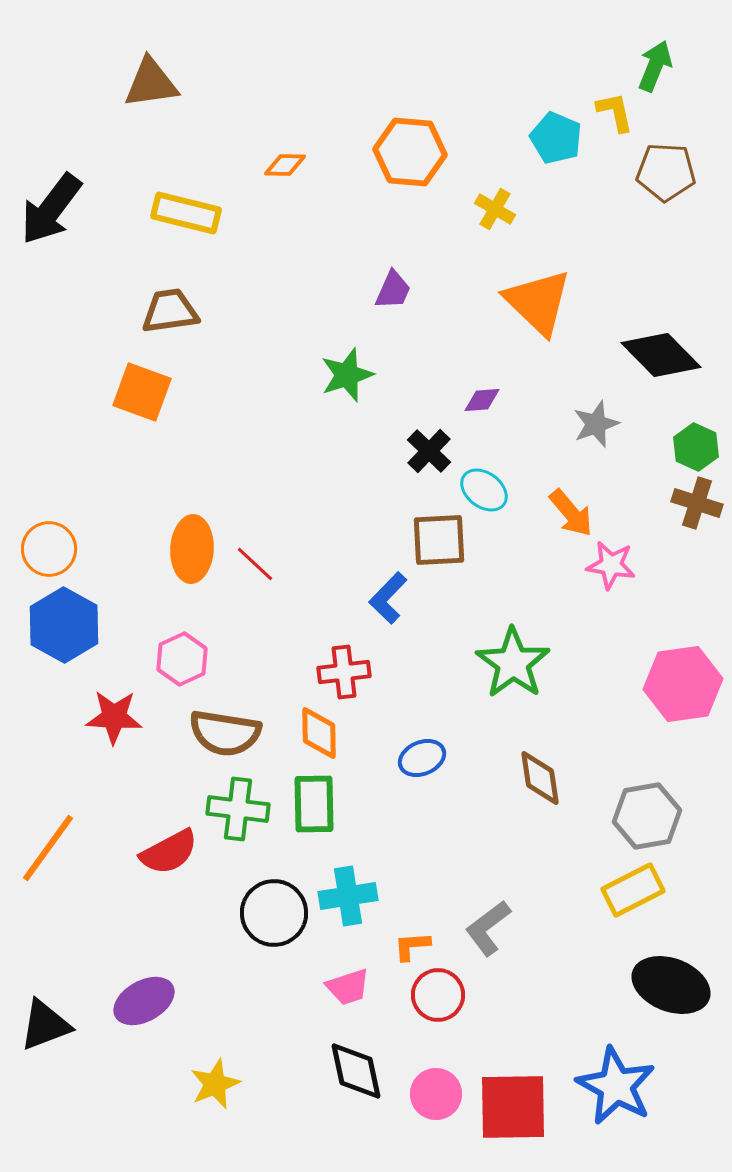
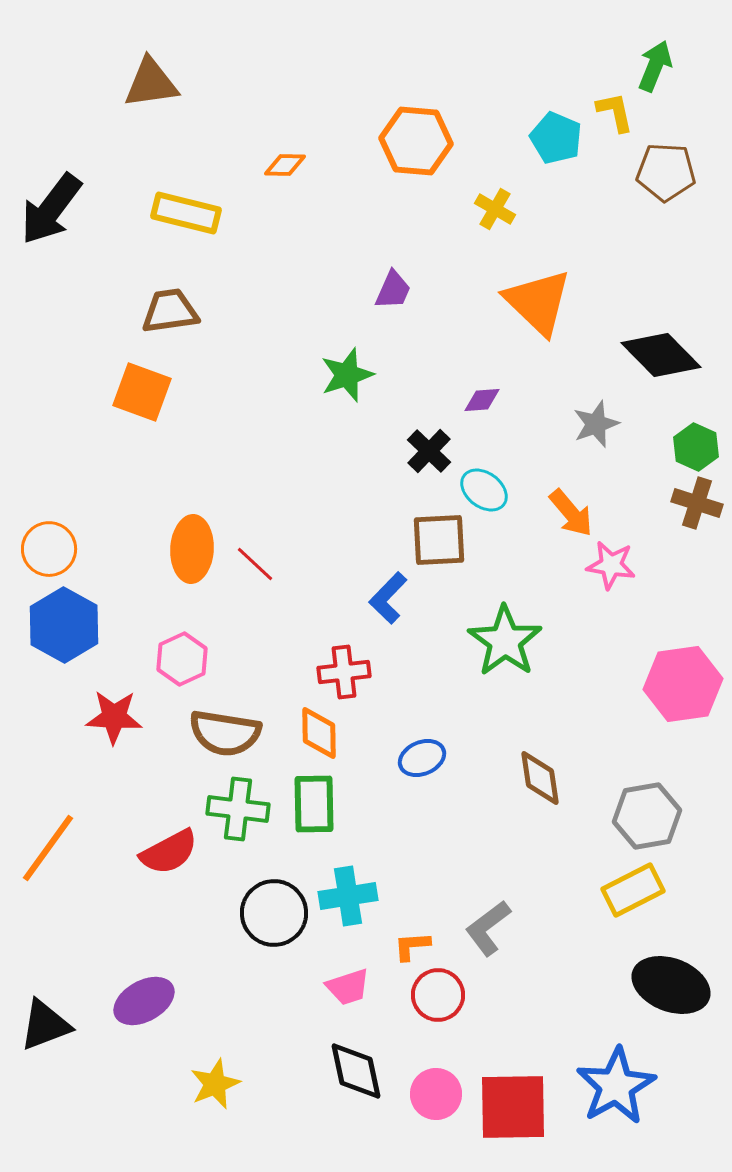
orange hexagon at (410, 152): moved 6 px right, 11 px up
green star at (513, 663): moved 8 px left, 22 px up
blue star at (616, 1086): rotated 14 degrees clockwise
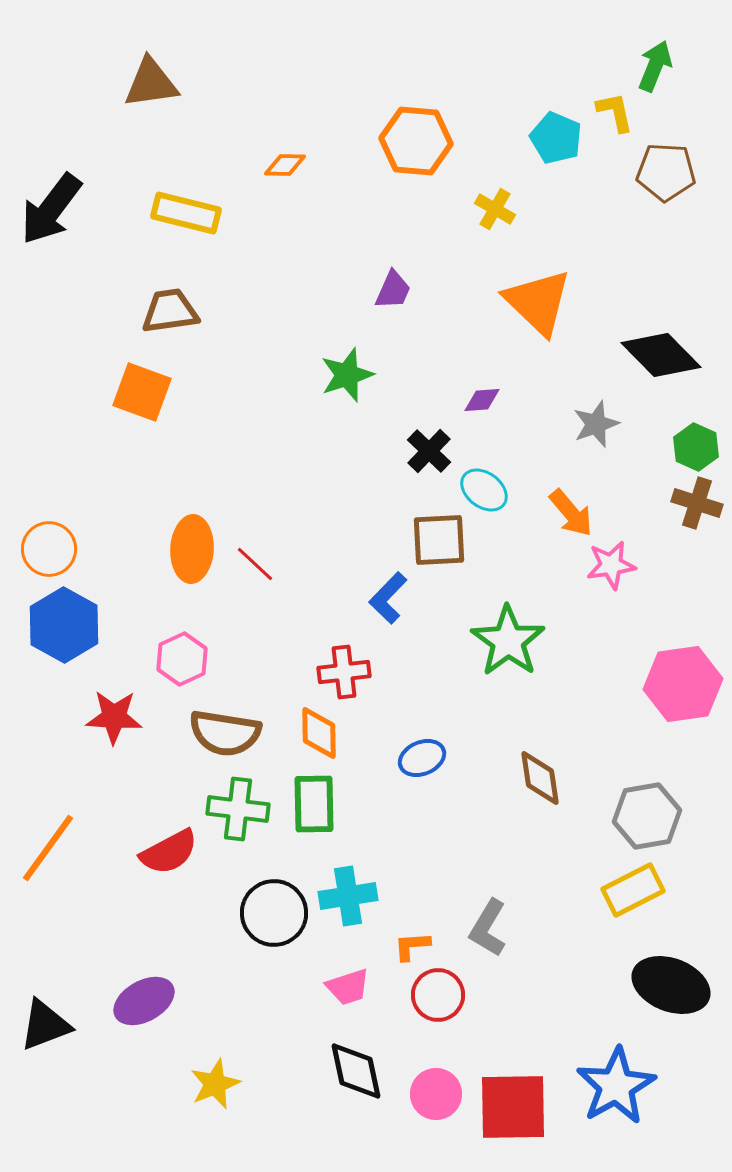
pink star at (611, 565): rotated 18 degrees counterclockwise
green star at (505, 641): moved 3 px right
gray L-shape at (488, 928): rotated 22 degrees counterclockwise
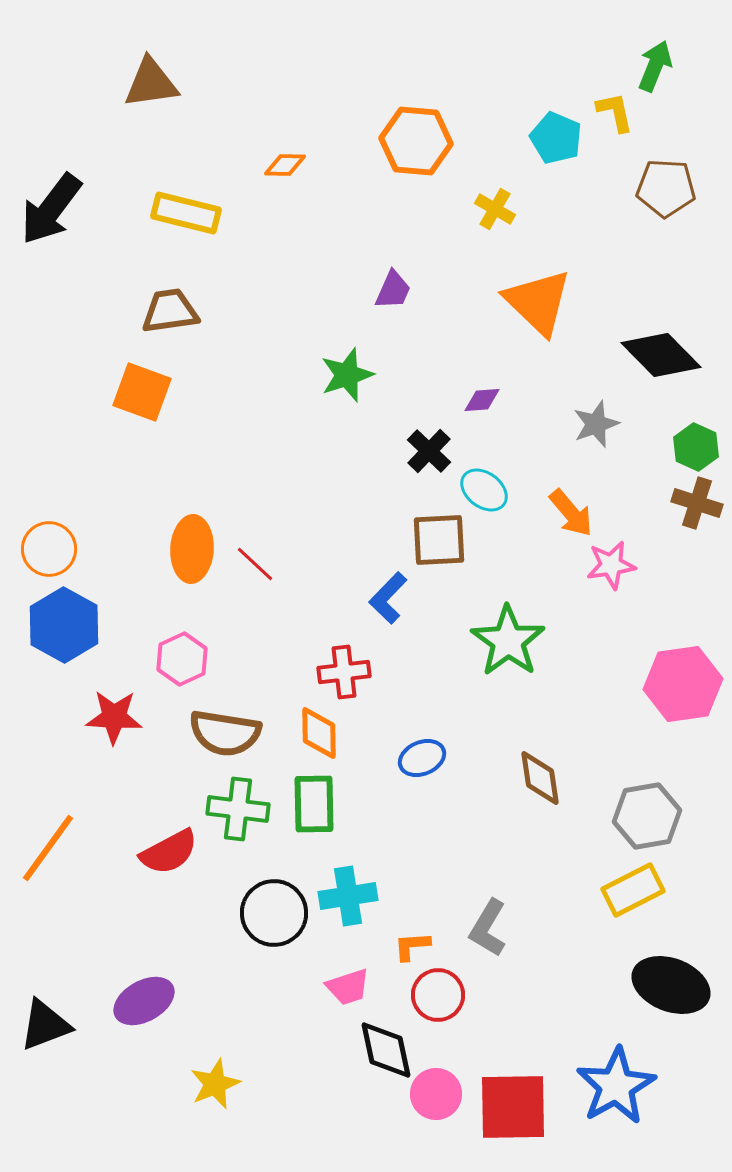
brown pentagon at (666, 172): moved 16 px down
black diamond at (356, 1071): moved 30 px right, 21 px up
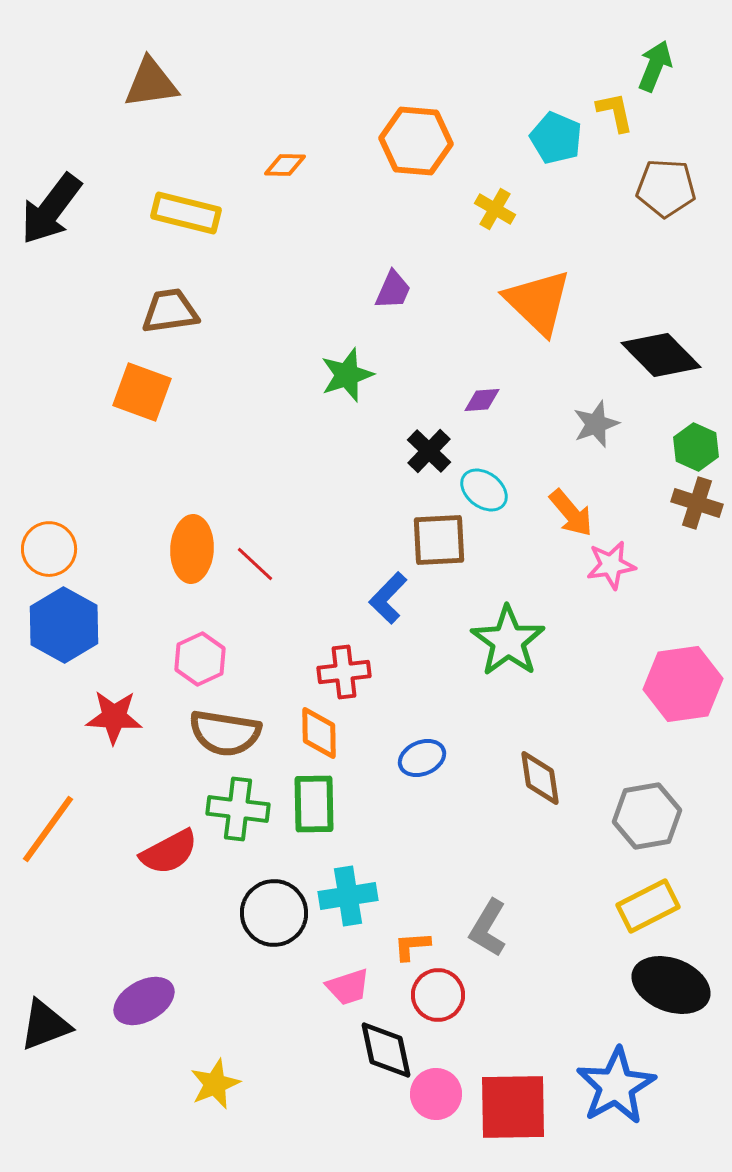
pink hexagon at (182, 659): moved 18 px right
orange line at (48, 848): moved 19 px up
yellow rectangle at (633, 890): moved 15 px right, 16 px down
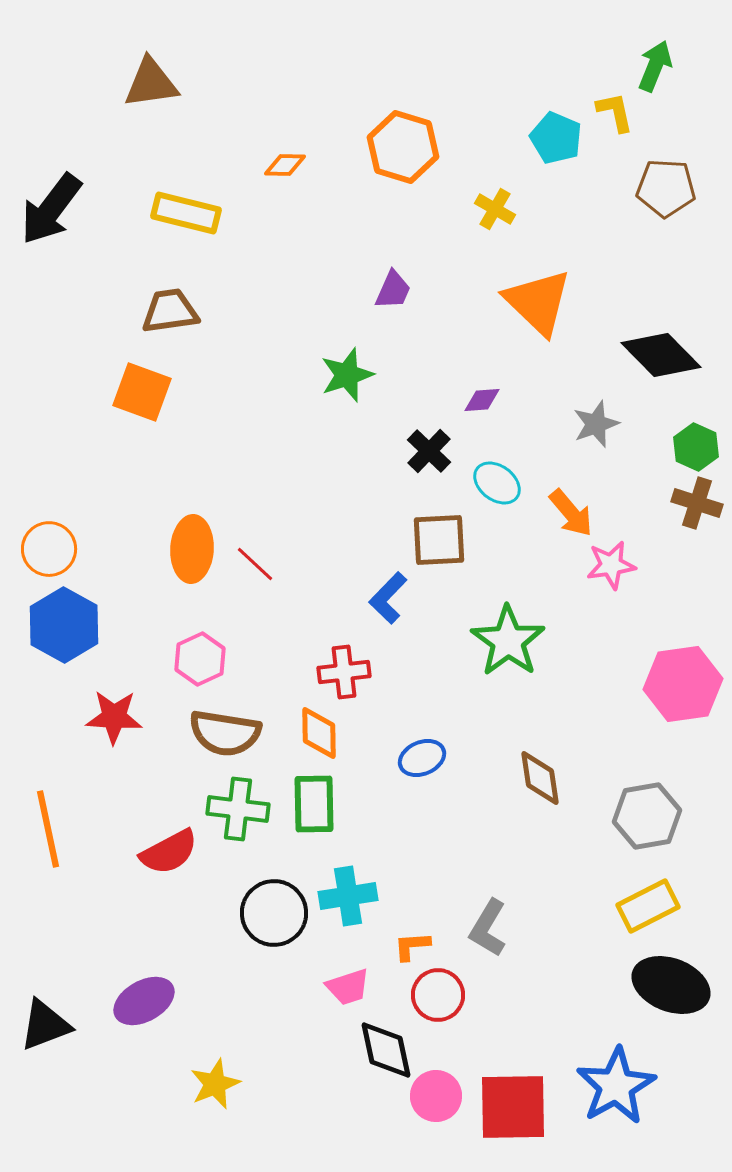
orange hexagon at (416, 141): moved 13 px left, 6 px down; rotated 12 degrees clockwise
cyan ellipse at (484, 490): moved 13 px right, 7 px up
orange line at (48, 829): rotated 48 degrees counterclockwise
pink circle at (436, 1094): moved 2 px down
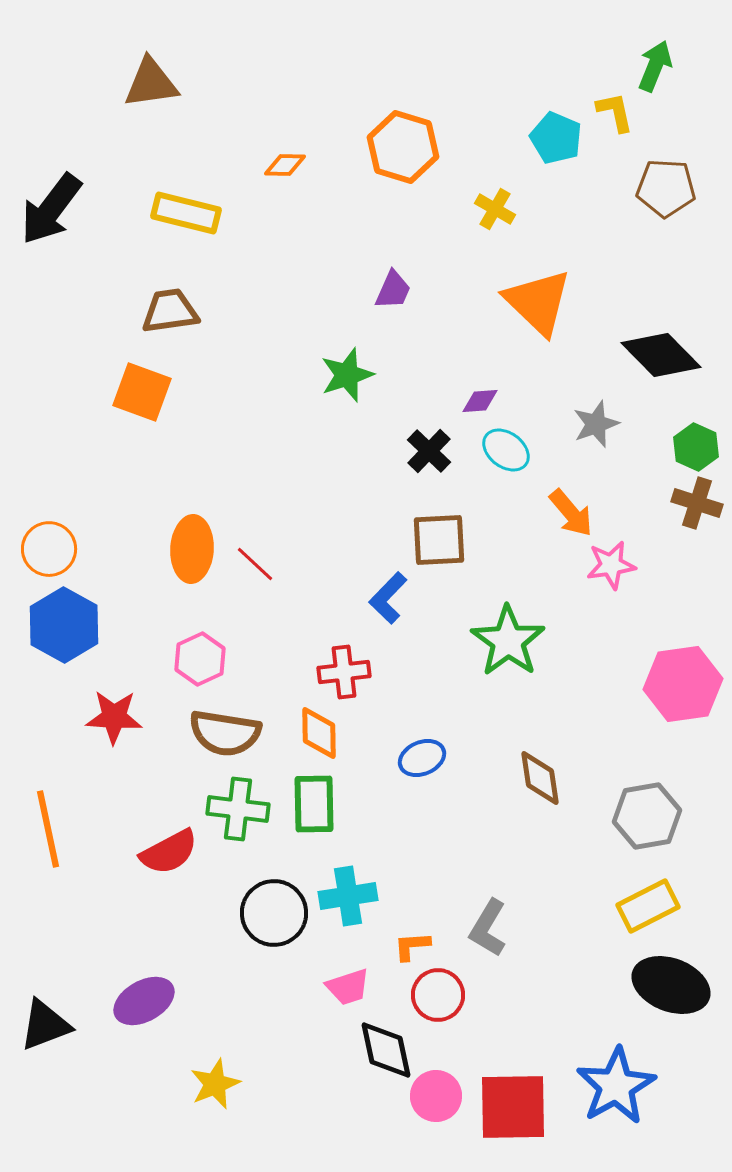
purple diamond at (482, 400): moved 2 px left, 1 px down
cyan ellipse at (497, 483): moved 9 px right, 33 px up
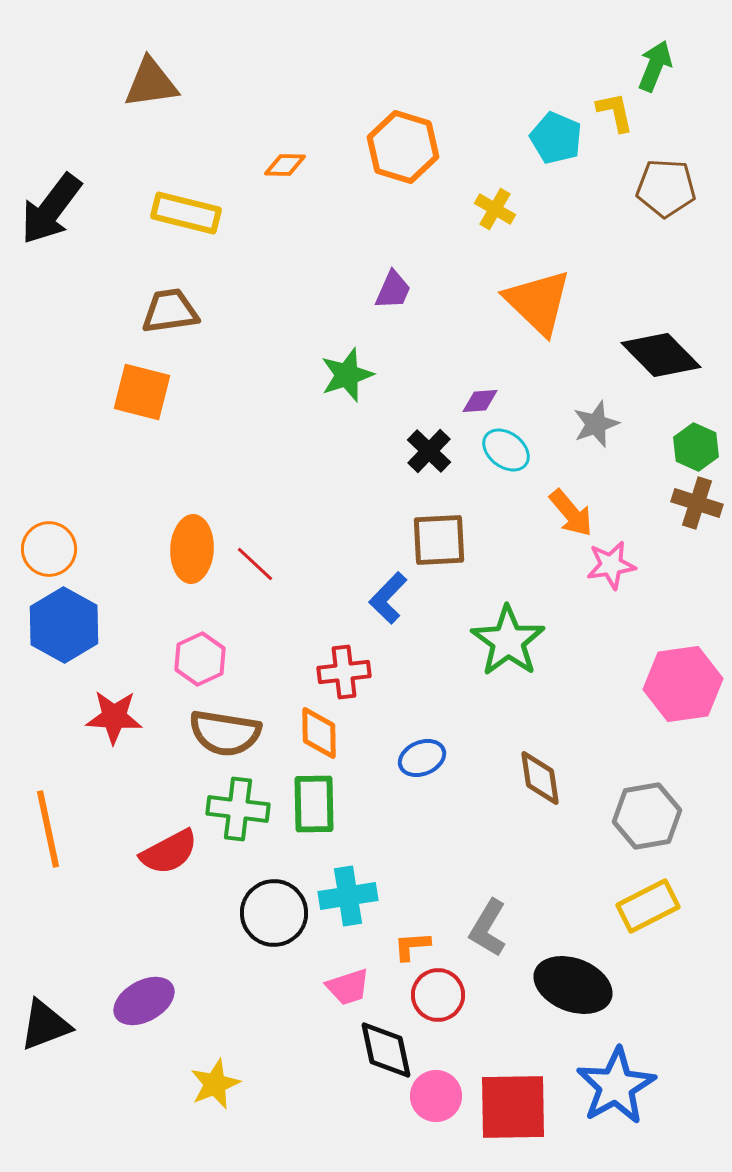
orange square at (142, 392): rotated 6 degrees counterclockwise
black ellipse at (671, 985): moved 98 px left
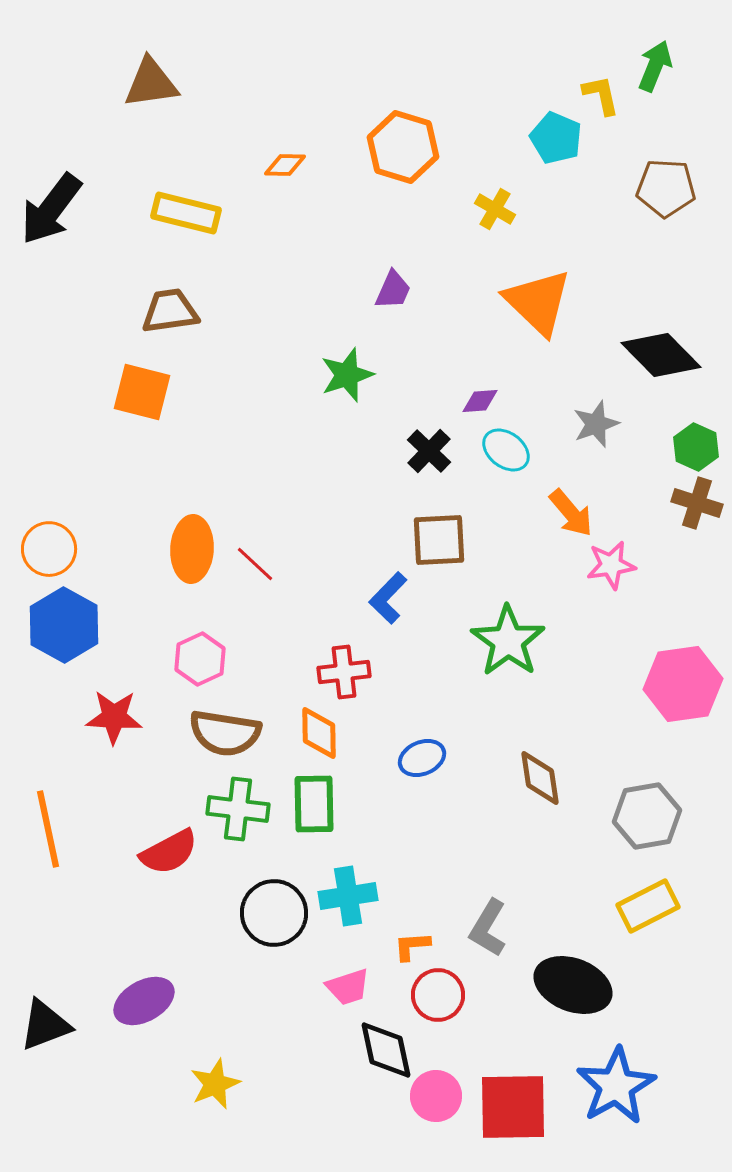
yellow L-shape at (615, 112): moved 14 px left, 17 px up
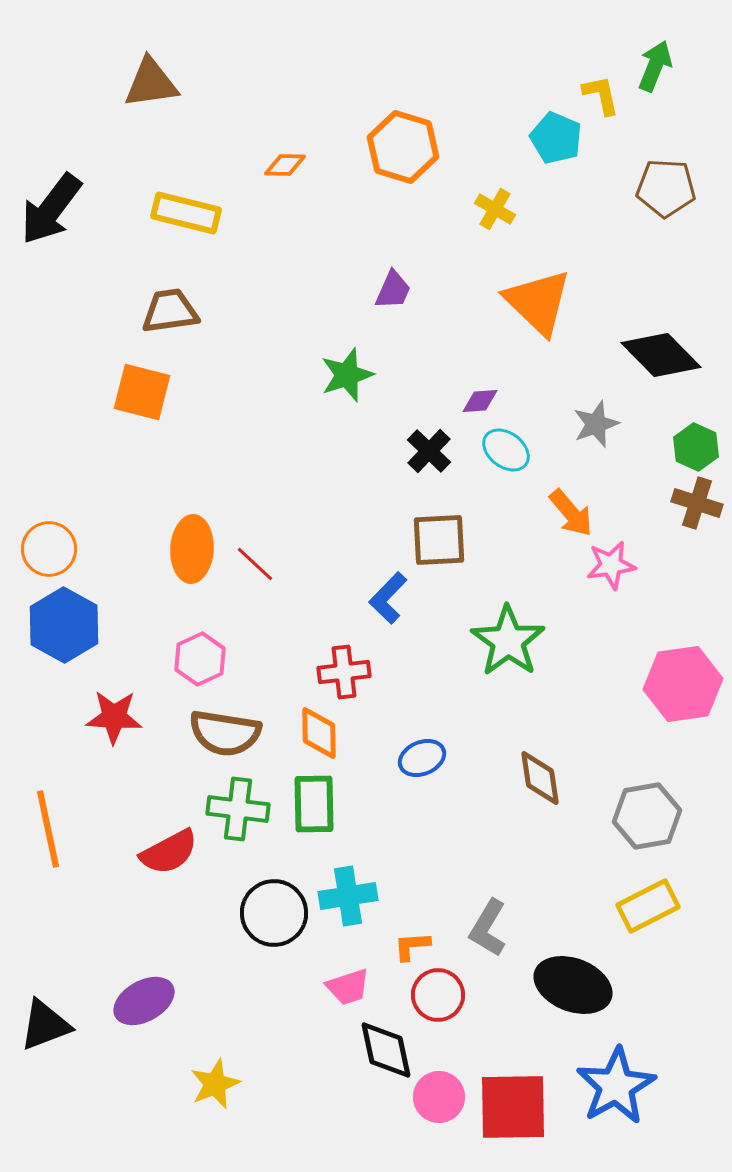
pink circle at (436, 1096): moved 3 px right, 1 px down
